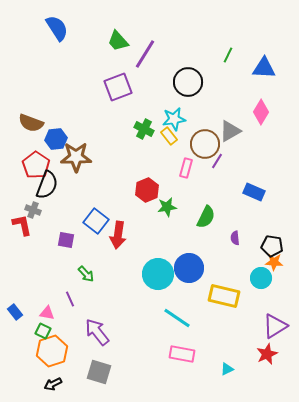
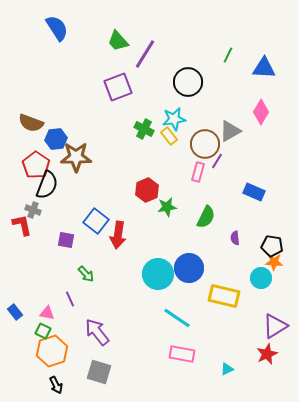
pink rectangle at (186, 168): moved 12 px right, 4 px down
black arrow at (53, 384): moved 3 px right, 1 px down; rotated 90 degrees counterclockwise
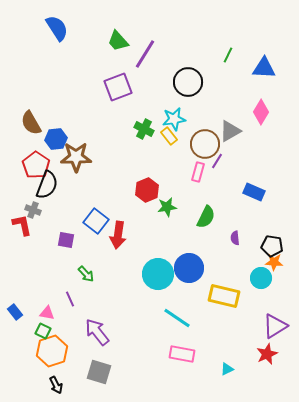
brown semicircle at (31, 123): rotated 40 degrees clockwise
